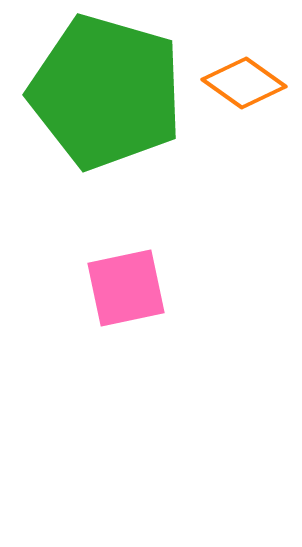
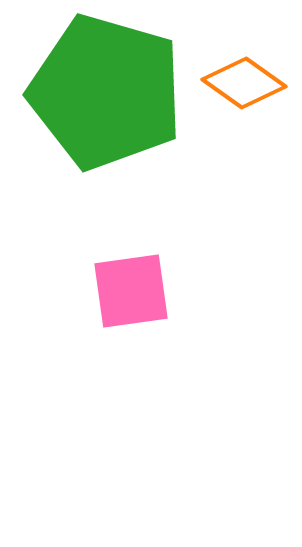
pink square: moved 5 px right, 3 px down; rotated 4 degrees clockwise
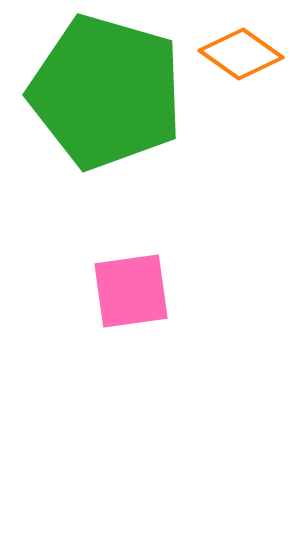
orange diamond: moved 3 px left, 29 px up
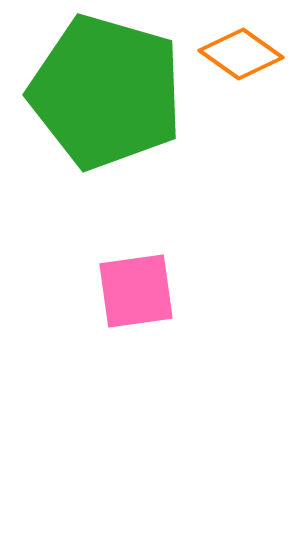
pink square: moved 5 px right
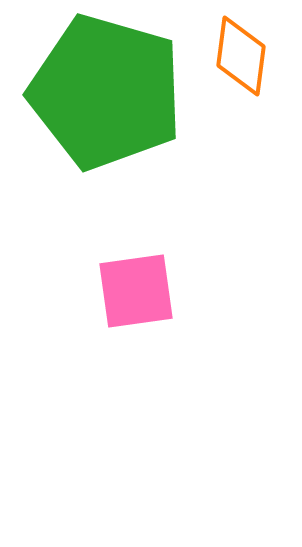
orange diamond: moved 2 px down; rotated 62 degrees clockwise
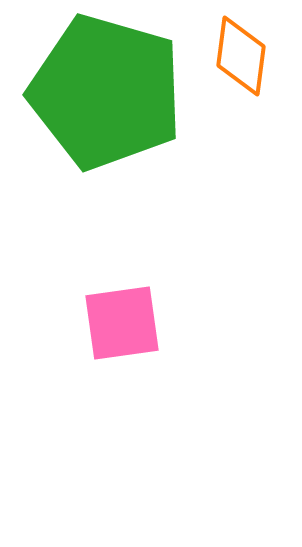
pink square: moved 14 px left, 32 px down
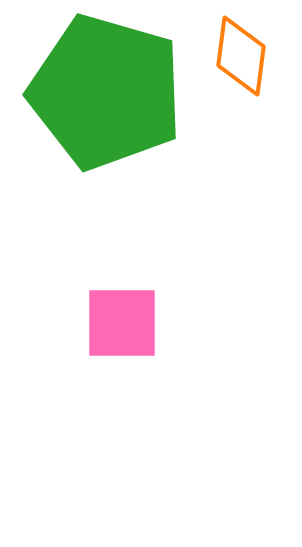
pink square: rotated 8 degrees clockwise
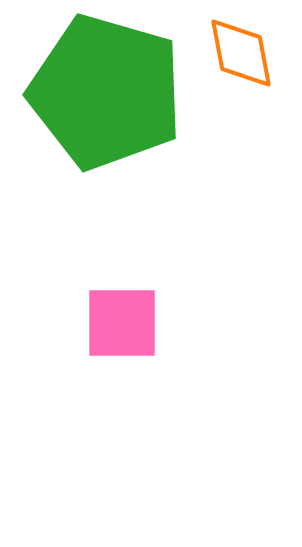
orange diamond: moved 3 px up; rotated 18 degrees counterclockwise
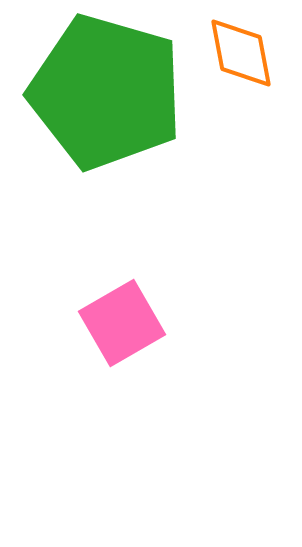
pink square: rotated 30 degrees counterclockwise
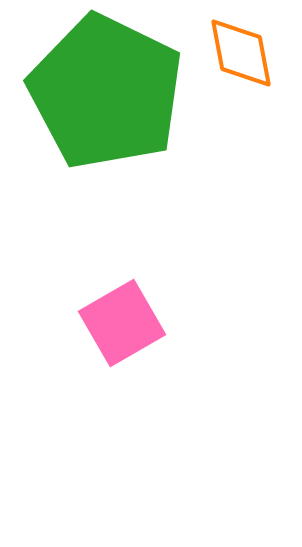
green pentagon: rotated 10 degrees clockwise
